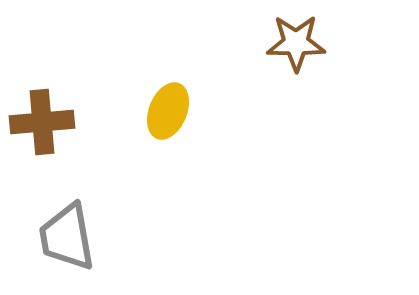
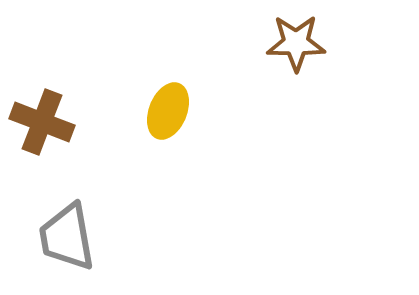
brown cross: rotated 26 degrees clockwise
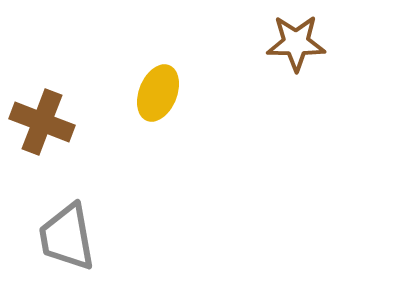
yellow ellipse: moved 10 px left, 18 px up
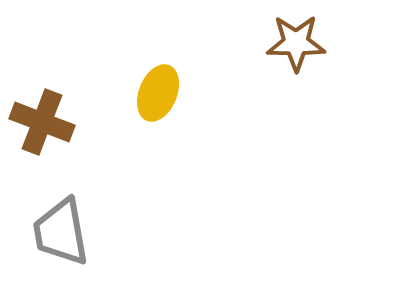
gray trapezoid: moved 6 px left, 5 px up
